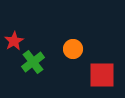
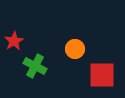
orange circle: moved 2 px right
green cross: moved 2 px right, 4 px down; rotated 25 degrees counterclockwise
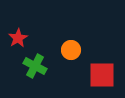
red star: moved 4 px right, 3 px up
orange circle: moved 4 px left, 1 px down
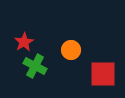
red star: moved 6 px right, 4 px down
red square: moved 1 px right, 1 px up
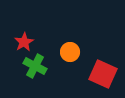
orange circle: moved 1 px left, 2 px down
red square: rotated 24 degrees clockwise
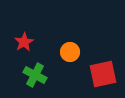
green cross: moved 9 px down
red square: rotated 36 degrees counterclockwise
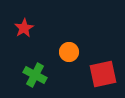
red star: moved 14 px up
orange circle: moved 1 px left
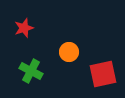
red star: rotated 12 degrees clockwise
green cross: moved 4 px left, 4 px up
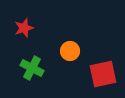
orange circle: moved 1 px right, 1 px up
green cross: moved 1 px right, 3 px up
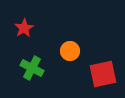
red star: rotated 12 degrees counterclockwise
